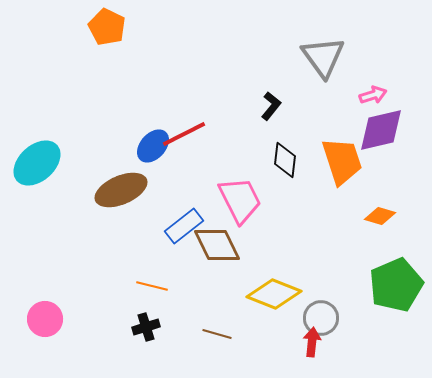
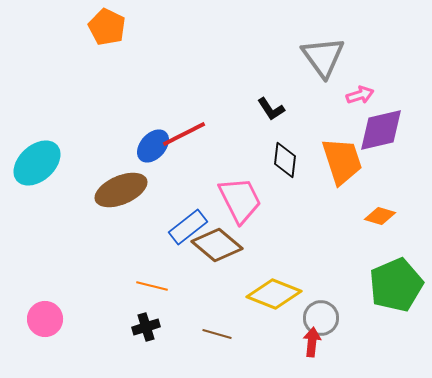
pink arrow: moved 13 px left
black L-shape: moved 3 px down; rotated 108 degrees clockwise
blue rectangle: moved 4 px right, 1 px down
brown diamond: rotated 24 degrees counterclockwise
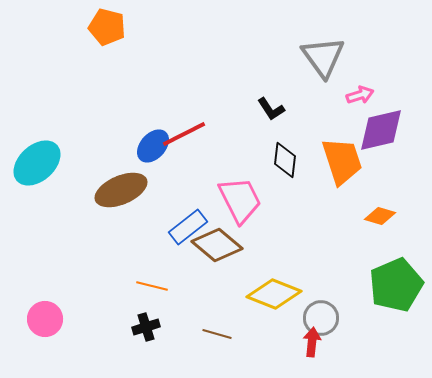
orange pentagon: rotated 12 degrees counterclockwise
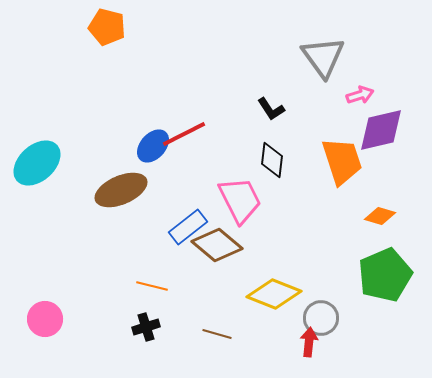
black diamond: moved 13 px left
green pentagon: moved 11 px left, 10 px up
red arrow: moved 3 px left
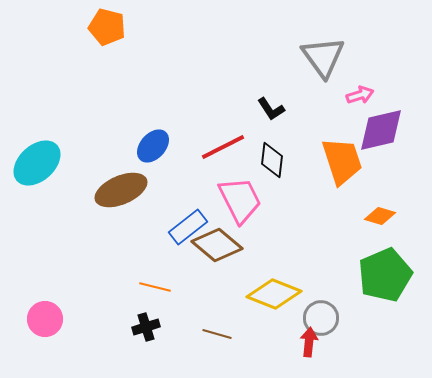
red line: moved 39 px right, 13 px down
orange line: moved 3 px right, 1 px down
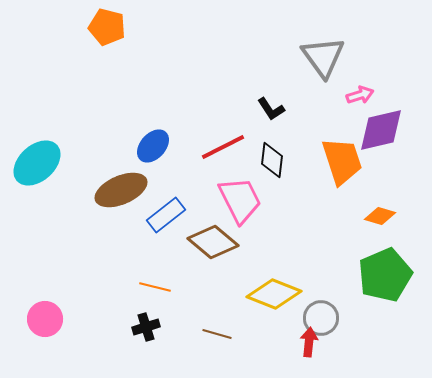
blue rectangle: moved 22 px left, 12 px up
brown diamond: moved 4 px left, 3 px up
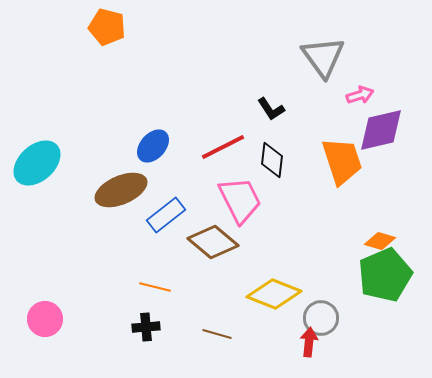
orange diamond: moved 25 px down
black cross: rotated 12 degrees clockwise
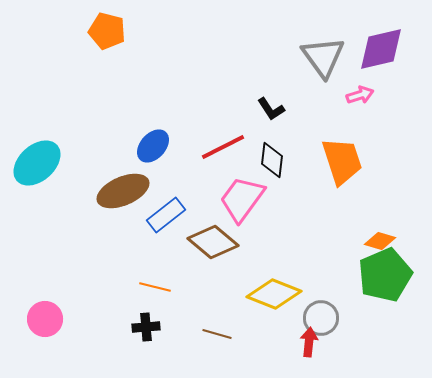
orange pentagon: moved 4 px down
purple diamond: moved 81 px up
brown ellipse: moved 2 px right, 1 px down
pink trapezoid: moved 2 px right, 1 px up; rotated 117 degrees counterclockwise
